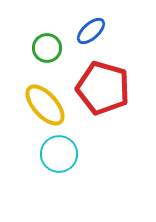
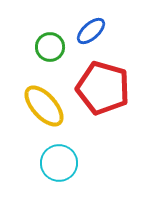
green circle: moved 3 px right, 1 px up
yellow ellipse: moved 1 px left, 1 px down
cyan circle: moved 9 px down
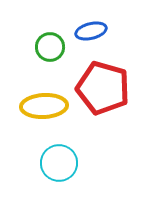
blue ellipse: rotated 28 degrees clockwise
yellow ellipse: rotated 51 degrees counterclockwise
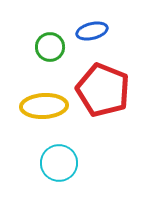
blue ellipse: moved 1 px right
red pentagon: moved 2 px down; rotated 6 degrees clockwise
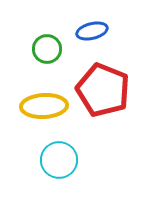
green circle: moved 3 px left, 2 px down
cyan circle: moved 3 px up
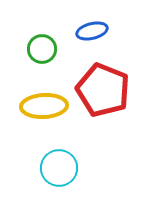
green circle: moved 5 px left
cyan circle: moved 8 px down
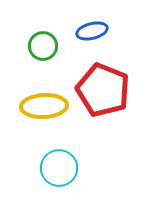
green circle: moved 1 px right, 3 px up
